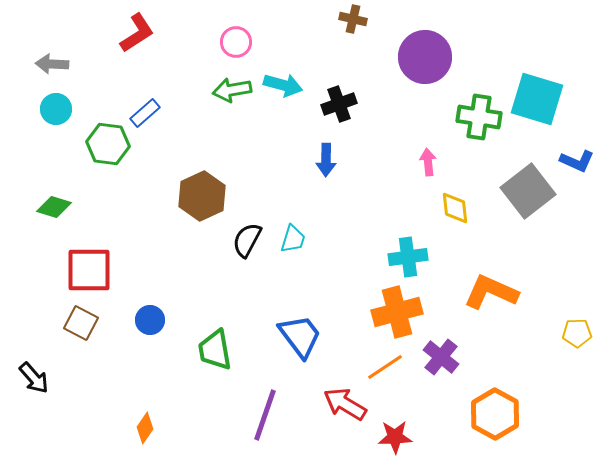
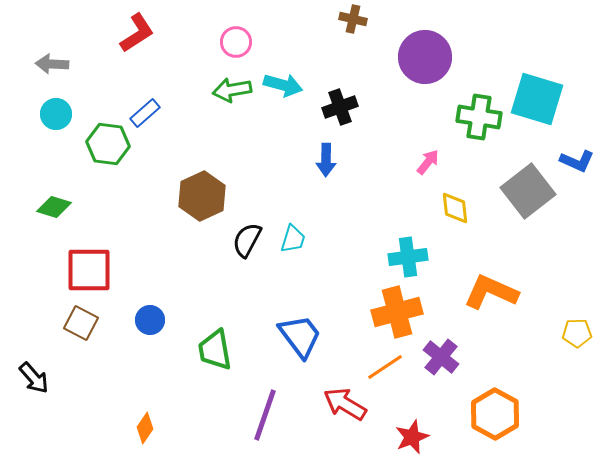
black cross: moved 1 px right, 3 px down
cyan circle: moved 5 px down
pink arrow: rotated 44 degrees clockwise
red star: moved 17 px right; rotated 20 degrees counterclockwise
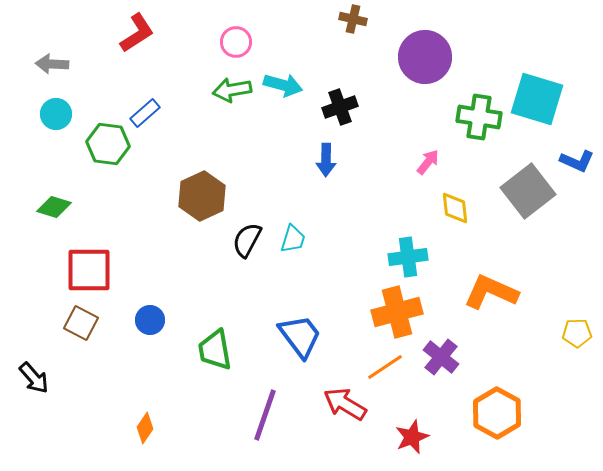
orange hexagon: moved 2 px right, 1 px up
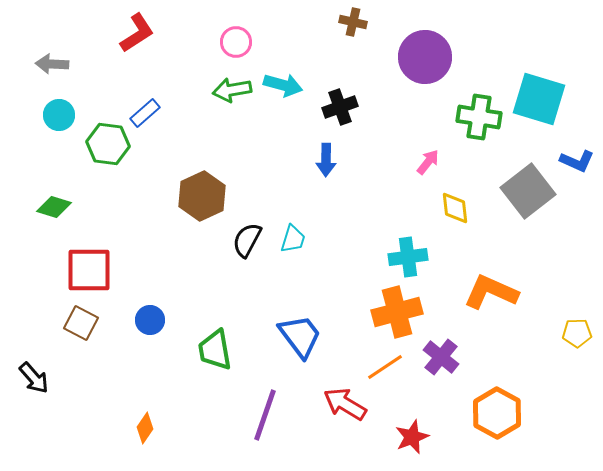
brown cross: moved 3 px down
cyan square: moved 2 px right
cyan circle: moved 3 px right, 1 px down
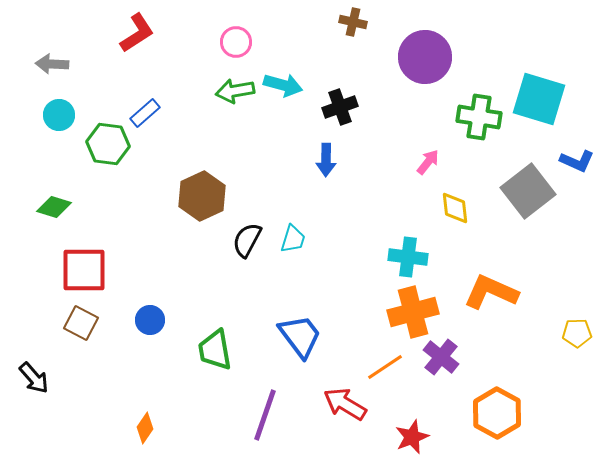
green arrow: moved 3 px right, 1 px down
cyan cross: rotated 15 degrees clockwise
red square: moved 5 px left
orange cross: moved 16 px right
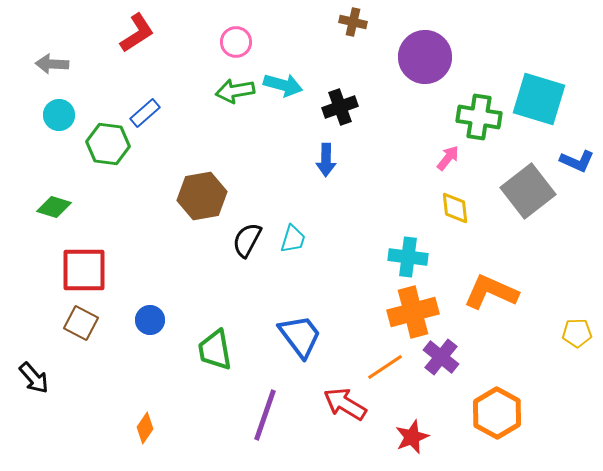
pink arrow: moved 20 px right, 4 px up
brown hexagon: rotated 15 degrees clockwise
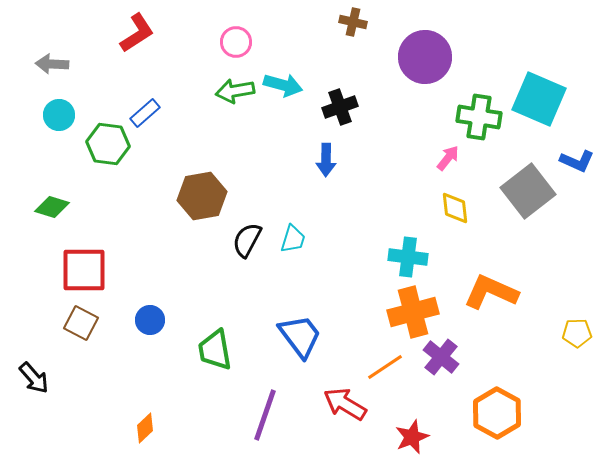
cyan square: rotated 6 degrees clockwise
green diamond: moved 2 px left
orange diamond: rotated 12 degrees clockwise
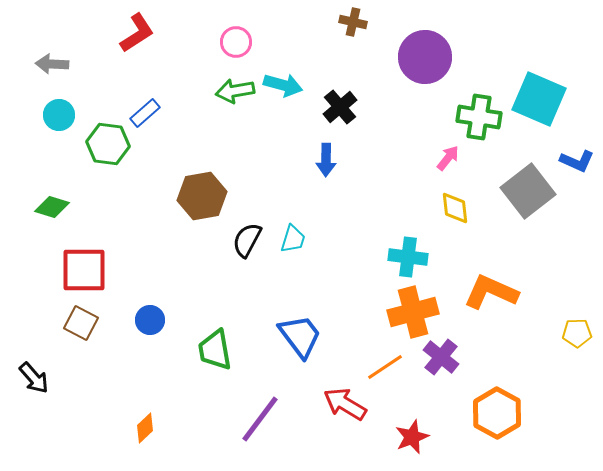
black cross: rotated 20 degrees counterclockwise
purple line: moved 5 px left, 4 px down; rotated 18 degrees clockwise
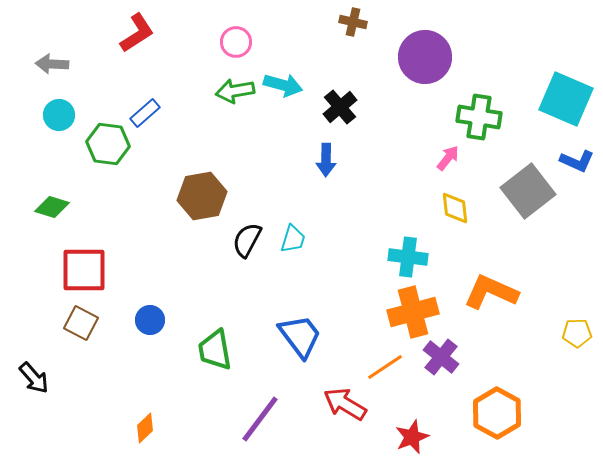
cyan square: moved 27 px right
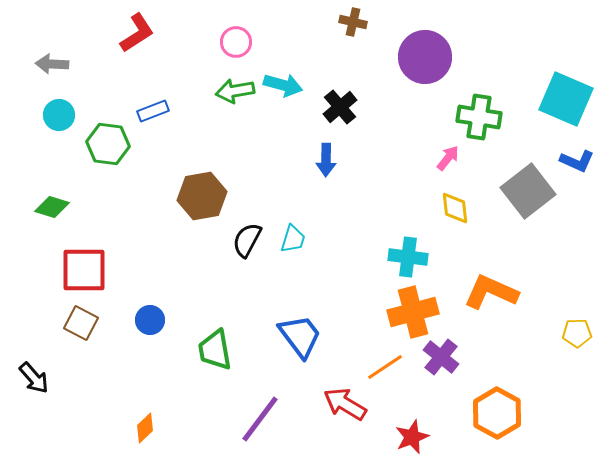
blue rectangle: moved 8 px right, 2 px up; rotated 20 degrees clockwise
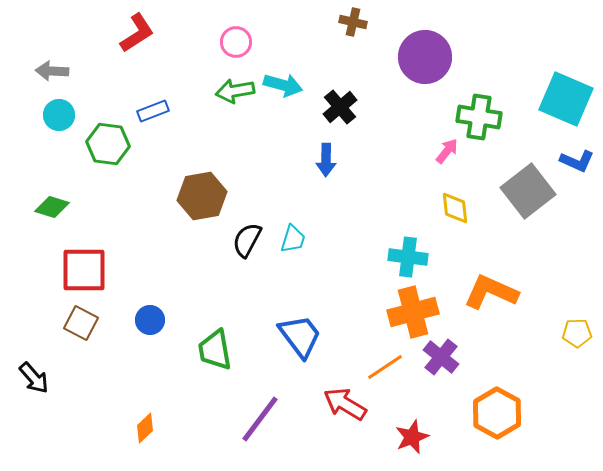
gray arrow: moved 7 px down
pink arrow: moved 1 px left, 7 px up
